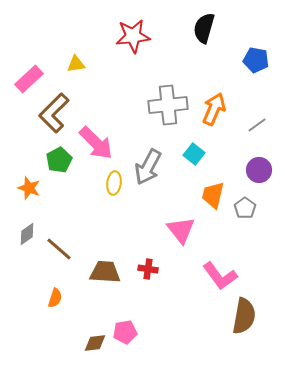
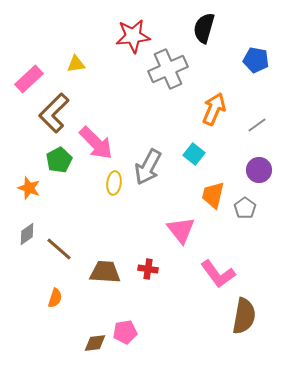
gray cross: moved 36 px up; rotated 18 degrees counterclockwise
pink L-shape: moved 2 px left, 2 px up
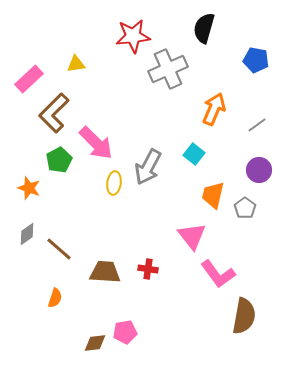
pink triangle: moved 11 px right, 6 px down
